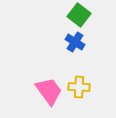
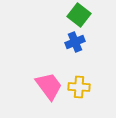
blue cross: rotated 36 degrees clockwise
pink trapezoid: moved 5 px up
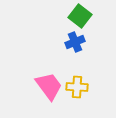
green square: moved 1 px right, 1 px down
yellow cross: moved 2 px left
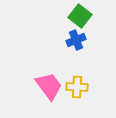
blue cross: moved 1 px right, 2 px up
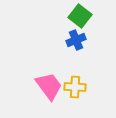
yellow cross: moved 2 px left
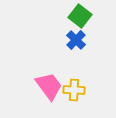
blue cross: rotated 24 degrees counterclockwise
yellow cross: moved 1 px left, 3 px down
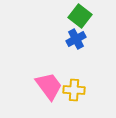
blue cross: moved 1 px up; rotated 18 degrees clockwise
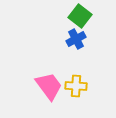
yellow cross: moved 2 px right, 4 px up
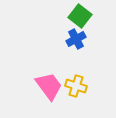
yellow cross: rotated 15 degrees clockwise
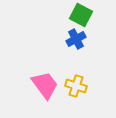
green square: moved 1 px right, 1 px up; rotated 10 degrees counterclockwise
pink trapezoid: moved 4 px left, 1 px up
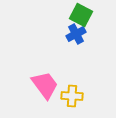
blue cross: moved 5 px up
yellow cross: moved 4 px left, 10 px down; rotated 15 degrees counterclockwise
